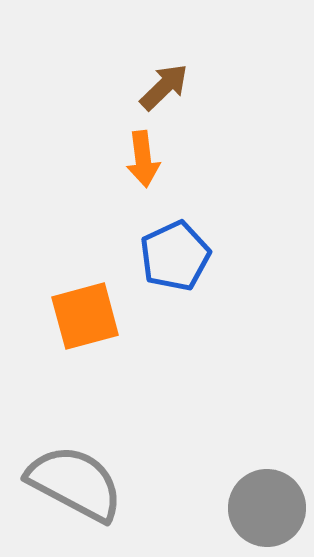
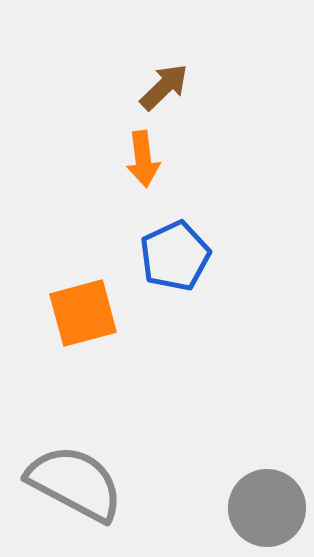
orange square: moved 2 px left, 3 px up
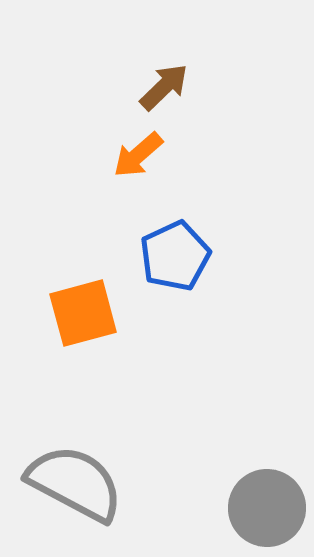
orange arrow: moved 5 px left, 4 px up; rotated 56 degrees clockwise
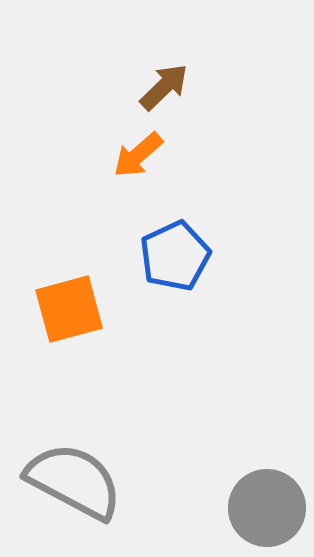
orange square: moved 14 px left, 4 px up
gray semicircle: moved 1 px left, 2 px up
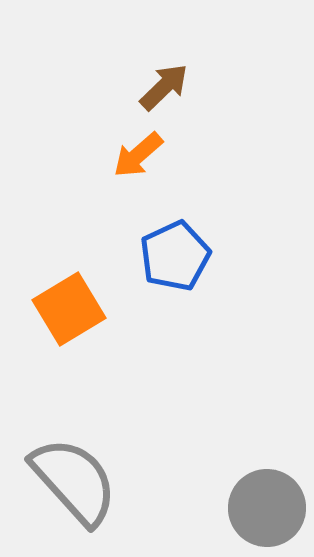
orange square: rotated 16 degrees counterclockwise
gray semicircle: rotated 20 degrees clockwise
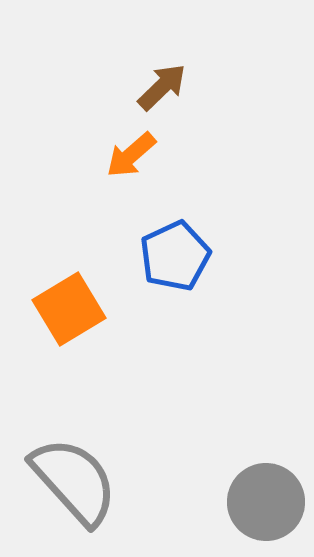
brown arrow: moved 2 px left
orange arrow: moved 7 px left
gray circle: moved 1 px left, 6 px up
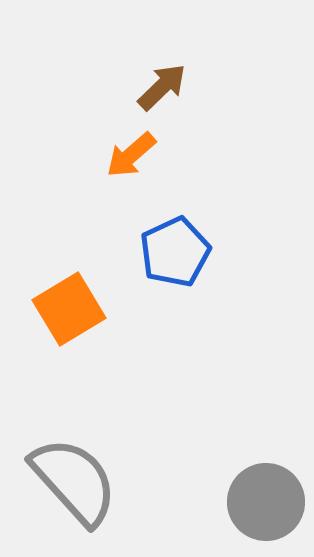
blue pentagon: moved 4 px up
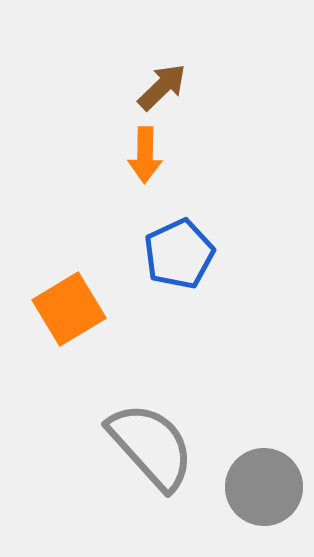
orange arrow: moved 14 px right; rotated 48 degrees counterclockwise
blue pentagon: moved 4 px right, 2 px down
gray semicircle: moved 77 px right, 35 px up
gray circle: moved 2 px left, 15 px up
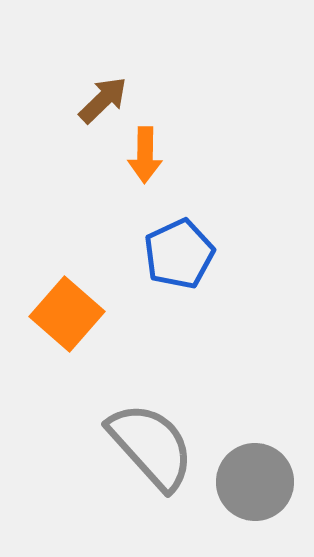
brown arrow: moved 59 px left, 13 px down
orange square: moved 2 px left, 5 px down; rotated 18 degrees counterclockwise
gray circle: moved 9 px left, 5 px up
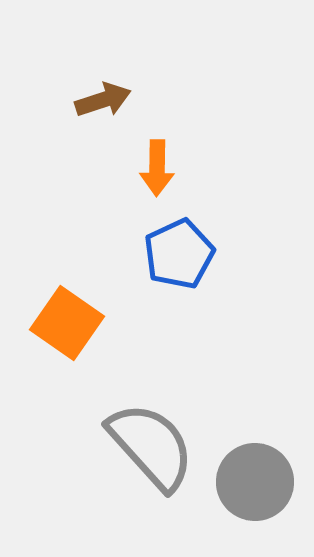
brown arrow: rotated 26 degrees clockwise
orange arrow: moved 12 px right, 13 px down
orange square: moved 9 px down; rotated 6 degrees counterclockwise
